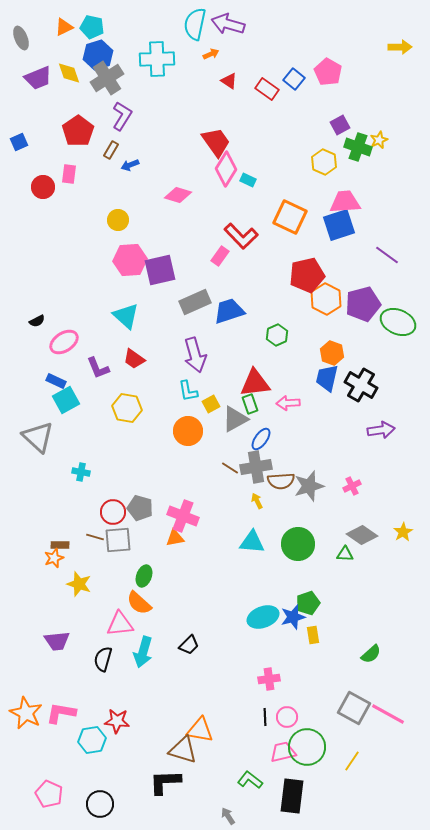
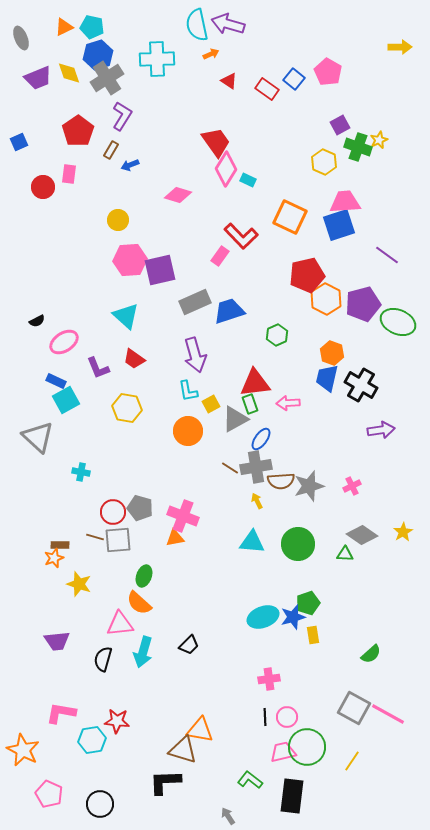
cyan semicircle at (195, 24): moved 2 px right, 1 px down; rotated 24 degrees counterclockwise
orange star at (26, 713): moved 3 px left, 37 px down
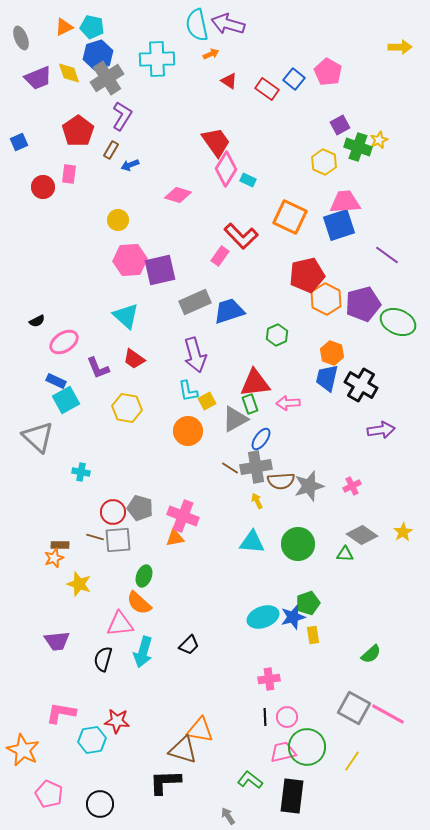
yellow square at (211, 404): moved 4 px left, 3 px up
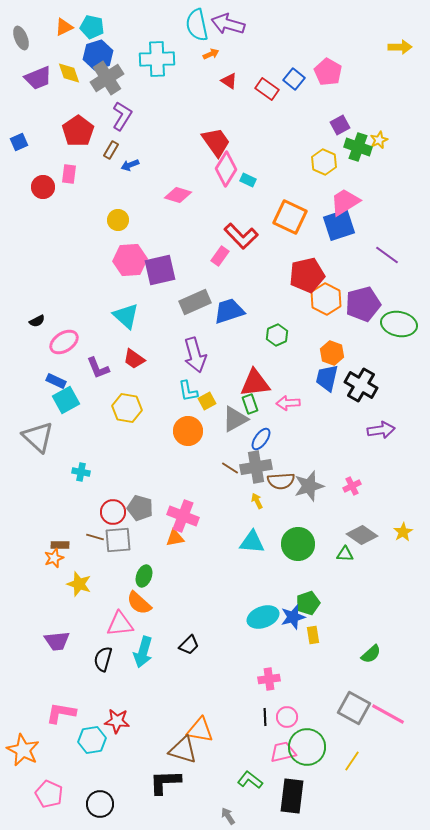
pink trapezoid at (345, 202): rotated 28 degrees counterclockwise
green ellipse at (398, 322): moved 1 px right, 2 px down; rotated 12 degrees counterclockwise
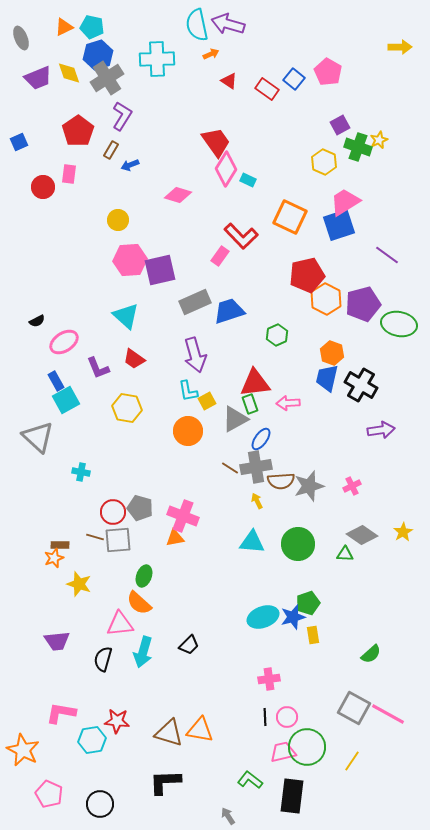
blue rectangle at (56, 381): rotated 36 degrees clockwise
brown triangle at (183, 750): moved 14 px left, 17 px up
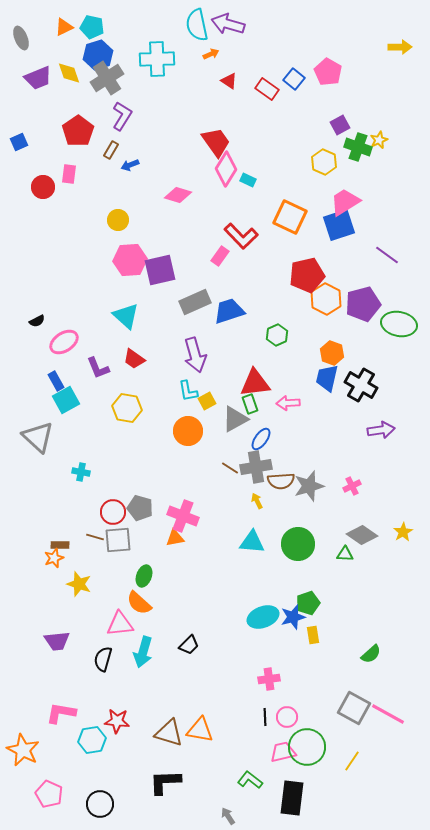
black rectangle at (292, 796): moved 2 px down
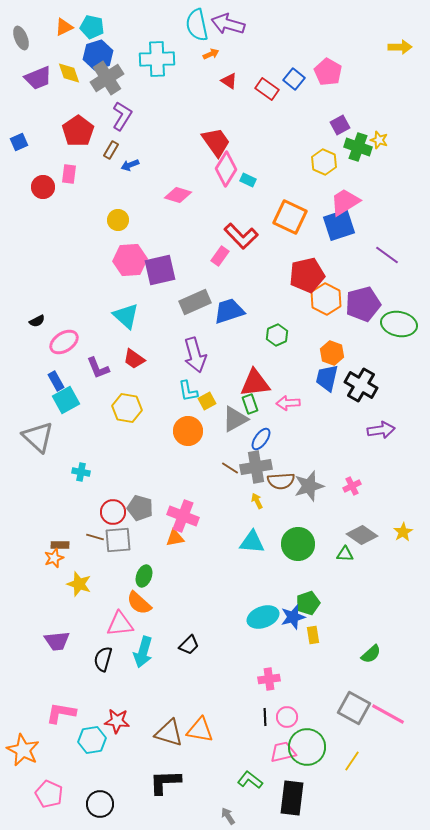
yellow star at (379, 140): rotated 30 degrees counterclockwise
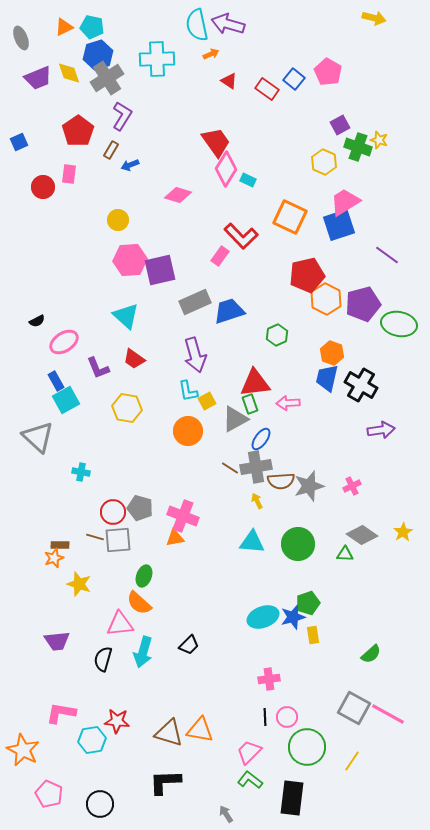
yellow arrow at (400, 47): moved 26 px left, 29 px up; rotated 15 degrees clockwise
pink trapezoid at (283, 752): moved 34 px left; rotated 32 degrees counterclockwise
gray arrow at (228, 816): moved 2 px left, 2 px up
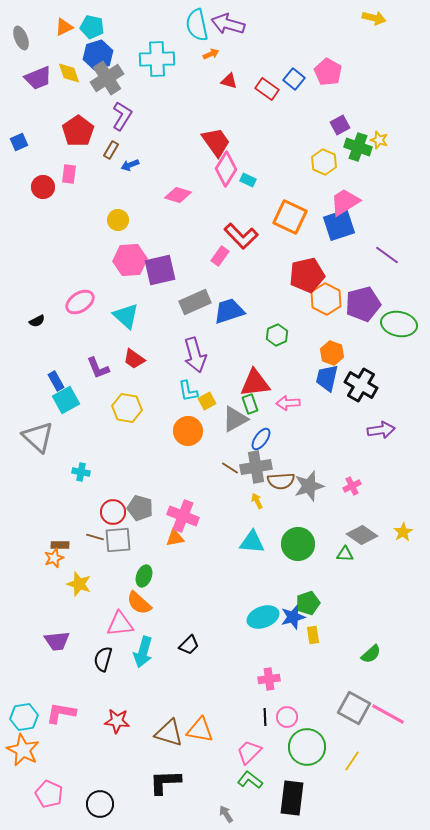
red triangle at (229, 81): rotated 18 degrees counterclockwise
pink ellipse at (64, 342): moved 16 px right, 40 px up
cyan hexagon at (92, 740): moved 68 px left, 23 px up
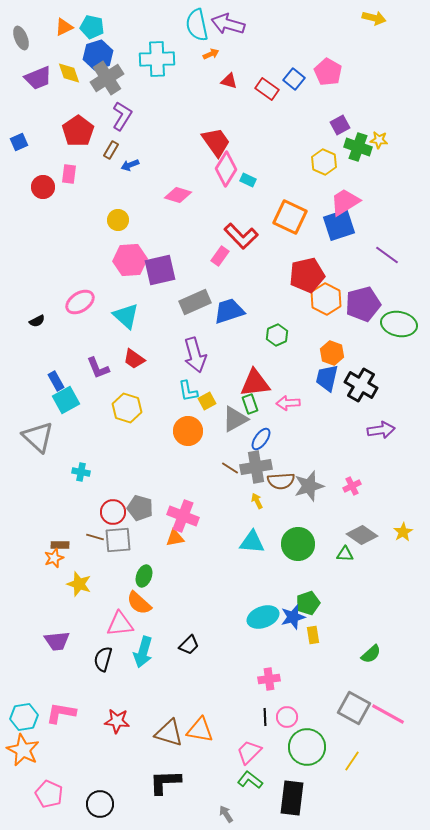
yellow star at (379, 140): rotated 12 degrees counterclockwise
yellow hexagon at (127, 408): rotated 8 degrees clockwise
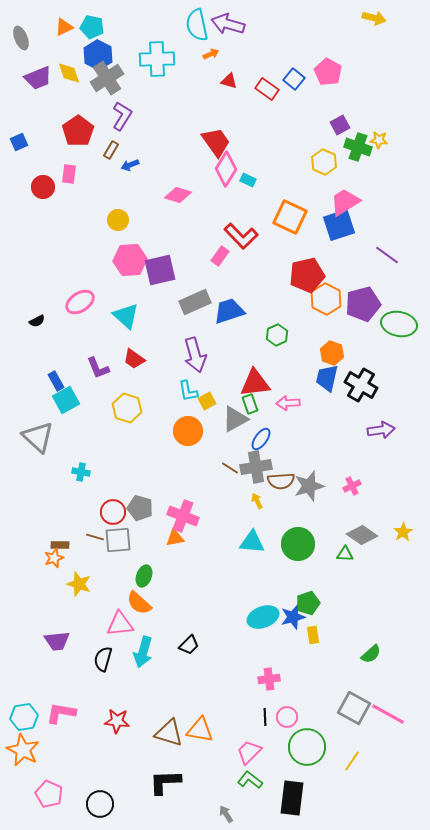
blue hexagon at (98, 55): rotated 16 degrees counterclockwise
